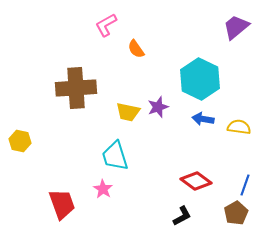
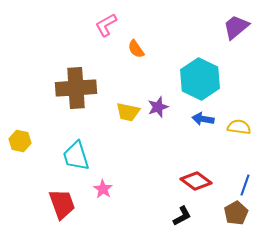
cyan trapezoid: moved 39 px left
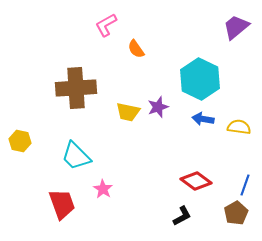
cyan trapezoid: rotated 28 degrees counterclockwise
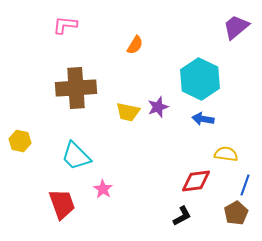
pink L-shape: moved 41 px left; rotated 35 degrees clockwise
orange semicircle: moved 1 px left, 4 px up; rotated 114 degrees counterclockwise
yellow semicircle: moved 13 px left, 27 px down
red diamond: rotated 44 degrees counterclockwise
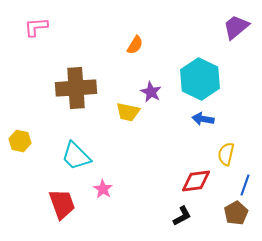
pink L-shape: moved 29 px left, 2 px down; rotated 10 degrees counterclockwise
purple star: moved 7 px left, 15 px up; rotated 25 degrees counterclockwise
yellow semicircle: rotated 85 degrees counterclockwise
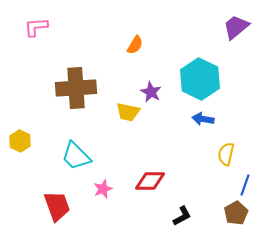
yellow hexagon: rotated 15 degrees clockwise
red diamond: moved 46 px left; rotated 8 degrees clockwise
pink star: rotated 18 degrees clockwise
red trapezoid: moved 5 px left, 2 px down
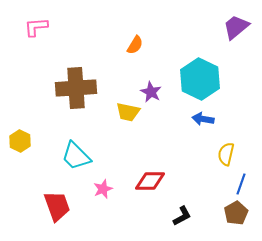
blue line: moved 4 px left, 1 px up
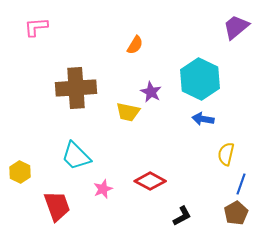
yellow hexagon: moved 31 px down
red diamond: rotated 28 degrees clockwise
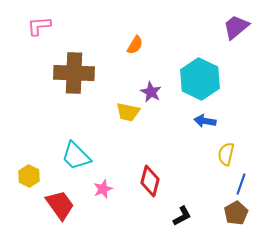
pink L-shape: moved 3 px right, 1 px up
brown cross: moved 2 px left, 15 px up; rotated 6 degrees clockwise
blue arrow: moved 2 px right, 2 px down
yellow hexagon: moved 9 px right, 4 px down
red diamond: rotated 76 degrees clockwise
red trapezoid: moved 3 px right, 1 px up; rotated 16 degrees counterclockwise
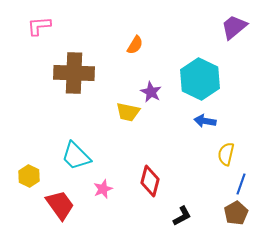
purple trapezoid: moved 2 px left
